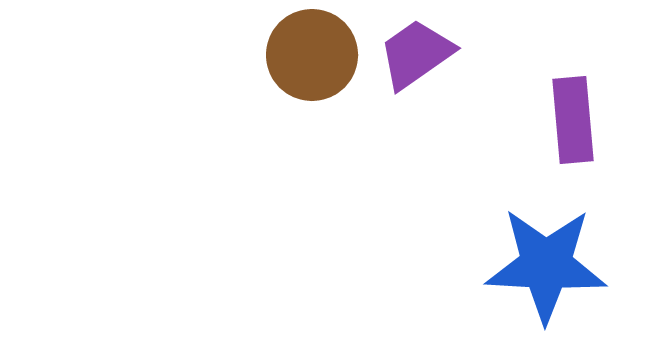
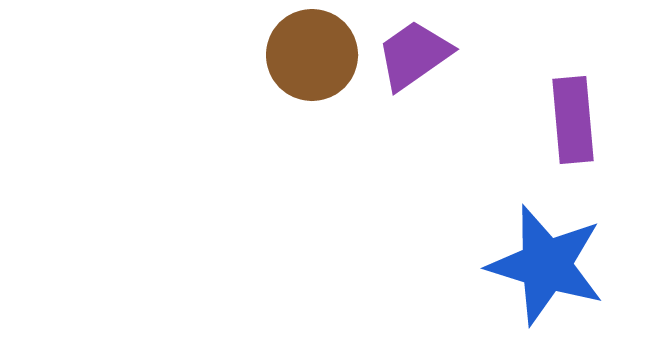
purple trapezoid: moved 2 px left, 1 px down
blue star: rotated 14 degrees clockwise
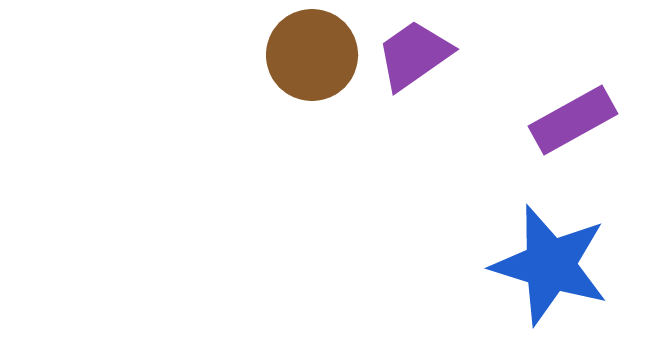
purple rectangle: rotated 66 degrees clockwise
blue star: moved 4 px right
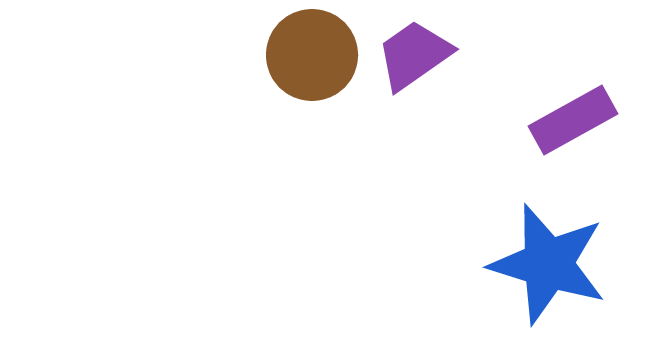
blue star: moved 2 px left, 1 px up
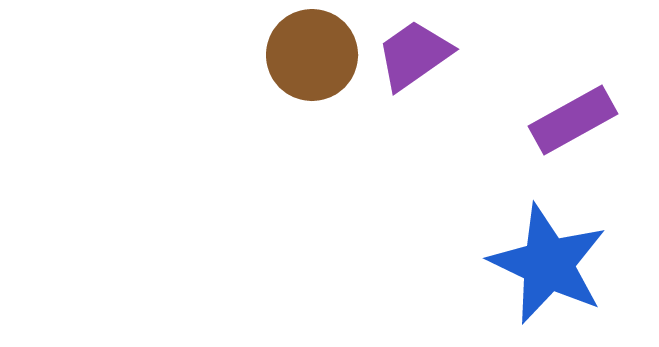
blue star: rotated 8 degrees clockwise
